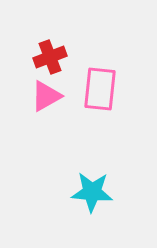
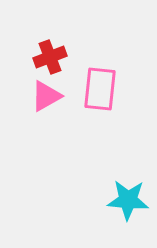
cyan star: moved 36 px right, 8 px down
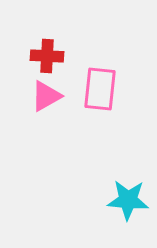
red cross: moved 3 px left, 1 px up; rotated 24 degrees clockwise
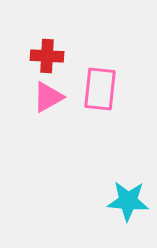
pink triangle: moved 2 px right, 1 px down
cyan star: moved 1 px down
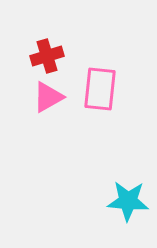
red cross: rotated 20 degrees counterclockwise
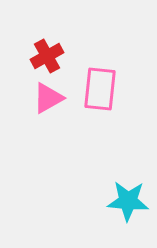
red cross: rotated 12 degrees counterclockwise
pink triangle: moved 1 px down
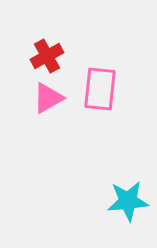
cyan star: rotated 9 degrees counterclockwise
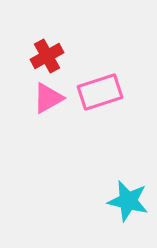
pink rectangle: moved 3 px down; rotated 66 degrees clockwise
cyan star: rotated 18 degrees clockwise
